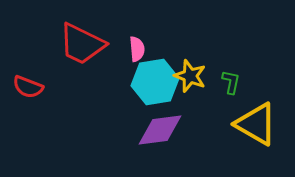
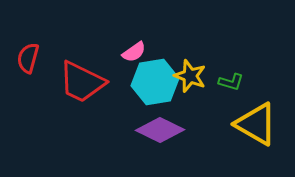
red trapezoid: moved 38 px down
pink semicircle: moved 3 px left, 3 px down; rotated 60 degrees clockwise
green L-shape: rotated 95 degrees clockwise
red semicircle: moved 29 px up; rotated 84 degrees clockwise
purple diamond: rotated 33 degrees clockwise
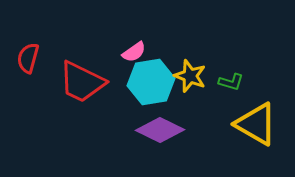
cyan hexagon: moved 4 px left
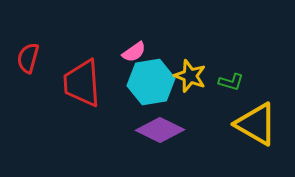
red trapezoid: moved 1 px down; rotated 60 degrees clockwise
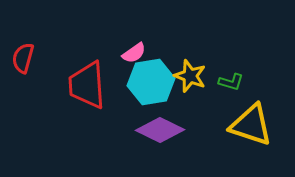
pink semicircle: moved 1 px down
red semicircle: moved 5 px left
red trapezoid: moved 5 px right, 2 px down
yellow triangle: moved 5 px left, 1 px down; rotated 12 degrees counterclockwise
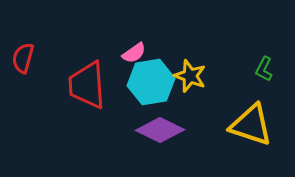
green L-shape: moved 33 px right, 13 px up; rotated 100 degrees clockwise
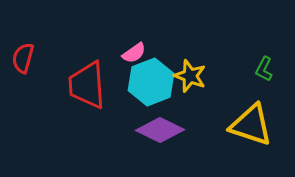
cyan hexagon: rotated 12 degrees counterclockwise
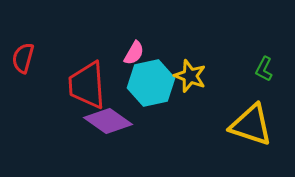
pink semicircle: rotated 25 degrees counterclockwise
cyan hexagon: moved 1 px down; rotated 9 degrees clockwise
purple diamond: moved 52 px left, 9 px up; rotated 9 degrees clockwise
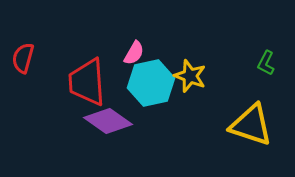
green L-shape: moved 2 px right, 6 px up
red trapezoid: moved 3 px up
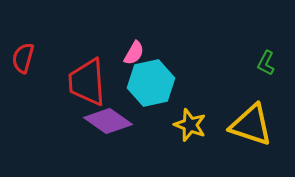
yellow star: moved 49 px down
